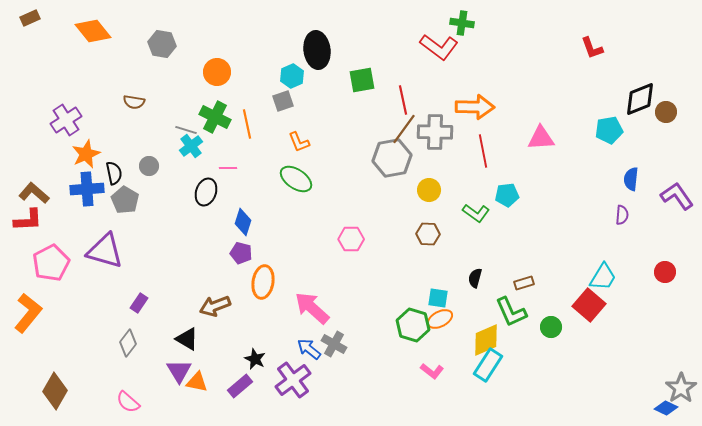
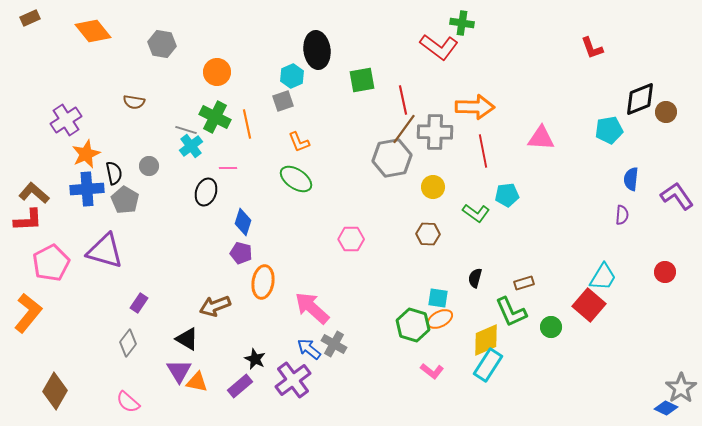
pink triangle at (541, 138): rotated 8 degrees clockwise
yellow circle at (429, 190): moved 4 px right, 3 px up
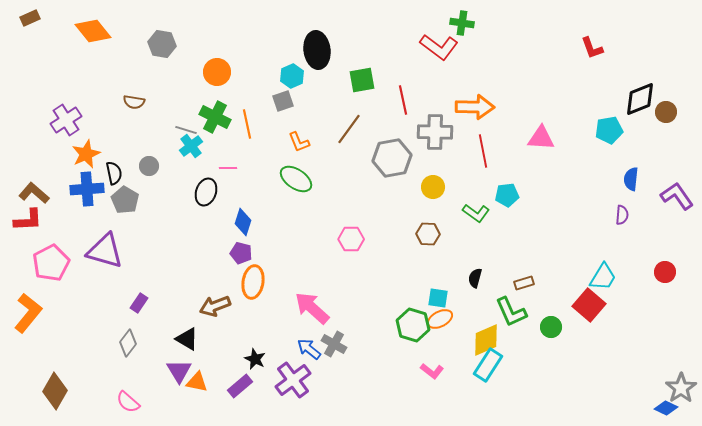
brown line at (404, 129): moved 55 px left
orange ellipse at (263, 282): moved 10 px left
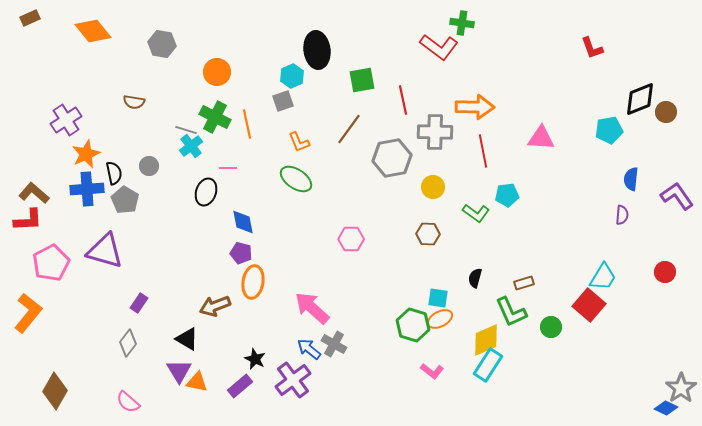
blue diamond at (243, 222): rotated 28 degrees counterclockwise
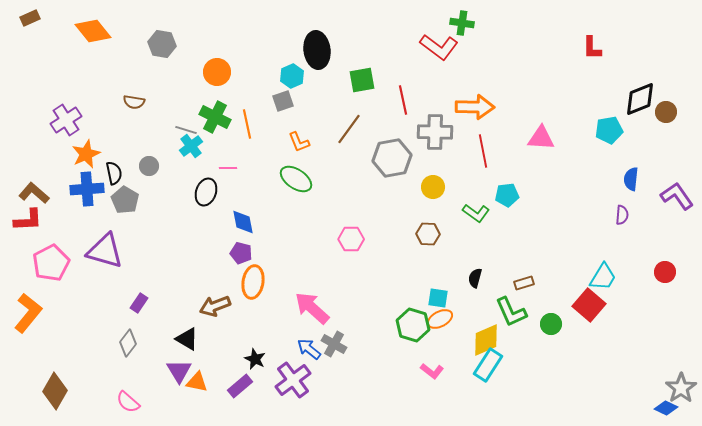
red L-shape at (592, 48): rotated 20 degrees clockwise
green circle at (551, 327): moved 3 px up
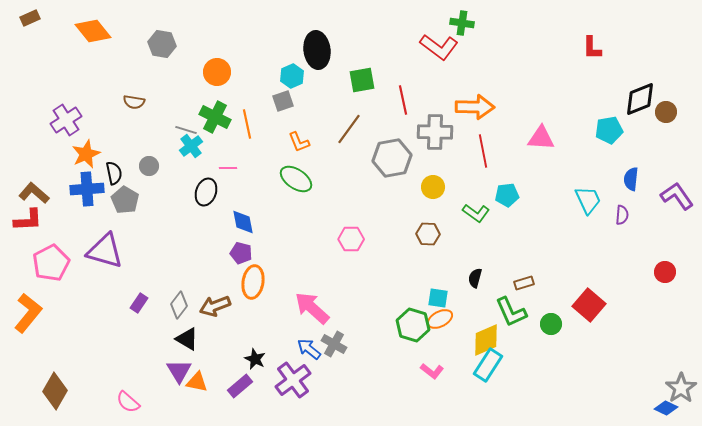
cyan trapezoid at (603, 277): moved 15 px left, 77 px up; rotated 56 degrees counterclockwise
gray diamond at (128, 343): moved 51 px right, 38 px up
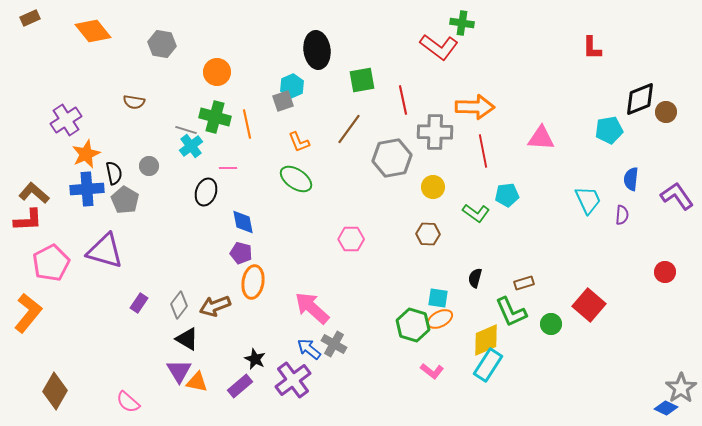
cyan hexagon at (292, 76): moved 10 px down
green cross at (215, 117): rotated 12 degrees counterclockwise
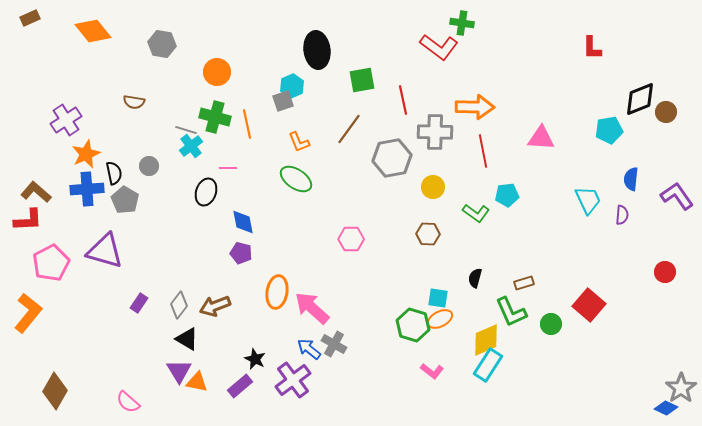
brown L-shape at (34, 193): moved 2 px right, 1 px up
orange ellipse at (253, 282): moved 24 px right, 10 px down
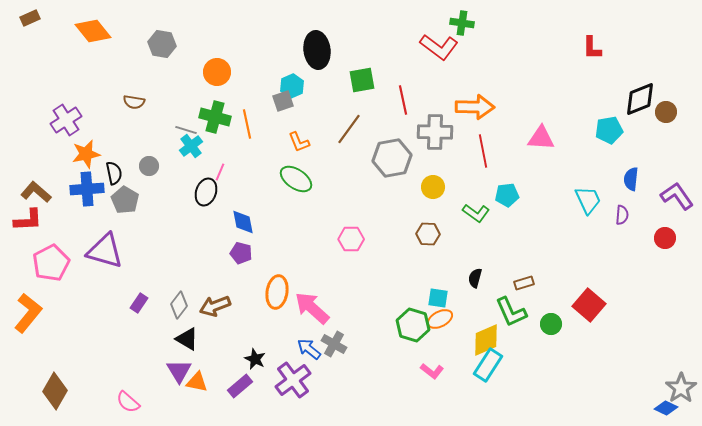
orange star at (86, 154): rotated 12 degrees clockwise
pink line at (228, 168): moved 8 px left, 4 px down; rotated 66 degrees counterclockwise
red circle at (665, 272): moved 34 px up
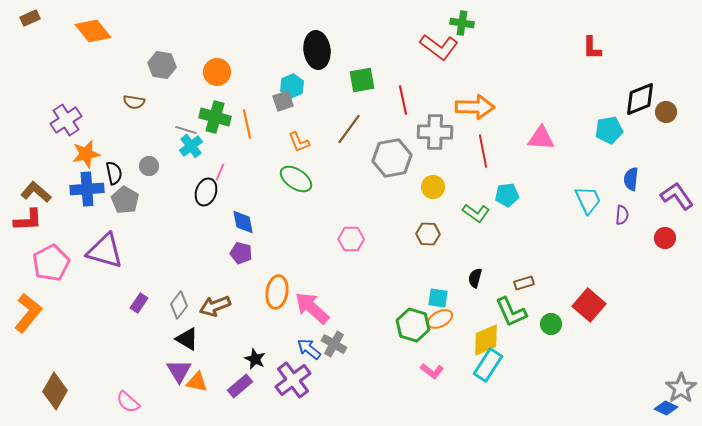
gray hexagon at (162, 44): moved 21 px down
